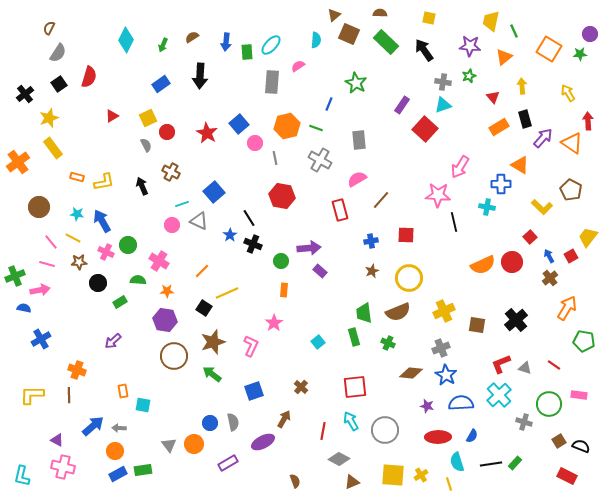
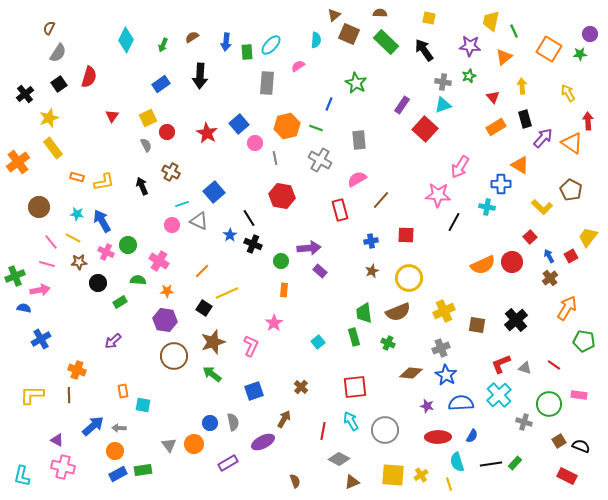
gray rectangle at (272, 82): moved 5 px left, 1 px down
red triangle at (112, 116): rotated 24 degrees counterclockwise
orange rectangle at (499, 127): moved 3 px left
black line at (454, 222): rotated 42 degrees clockwise
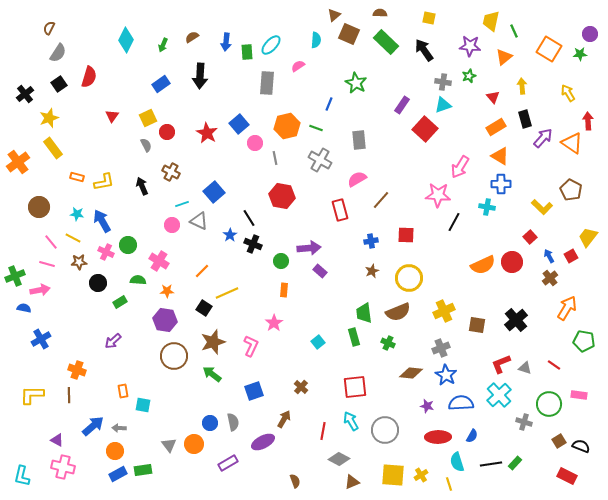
orange triangle at (520, 165): moved 20 px left, 9 px up
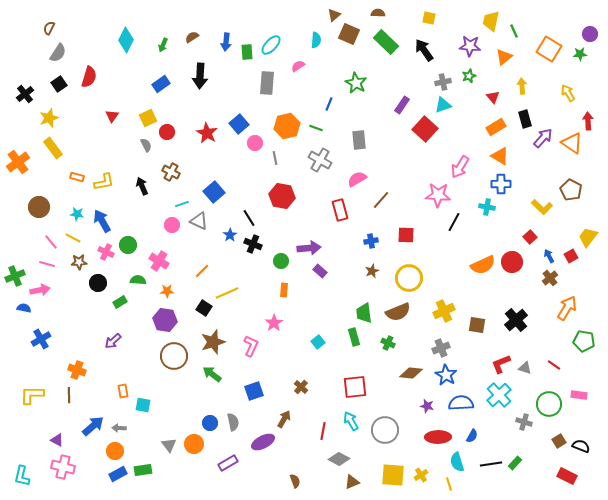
brown semicircle at (380, 13): moved 2 px left
gray cross at (443, 82): rotated 21 degrees counterclockwise
